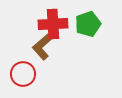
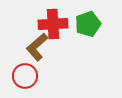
brown L-shape: moved 6 px left, 1 px down
red circle: moved 2 px right, 2 px down
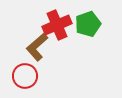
red cross: moved 4 px right, 1 px down; rotated 20 degrees counterclockwise
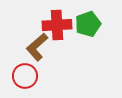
red cross: rotated 20 degrees clockwise
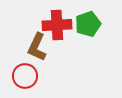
brown L-shape: rotated 24 degrees counterclockwise
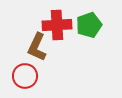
green pentagon: moved 1 px right, 1 px down
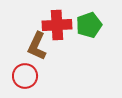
brown L-shape: moved 1 px up
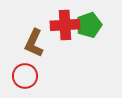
red cross: moved 8 px right
brown L-shape: moved 3 px left, 3 px up
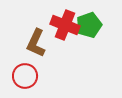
red cross: rotated 24 degrees clockwise
brown L-shape: moved 2 px right
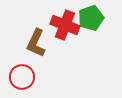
green pentagon: moved 2 px right, 7 px up
red circle: moved 3 px left, 1 px down
